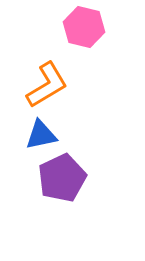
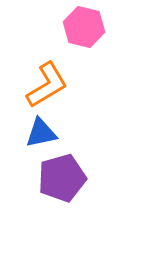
blue triangle: moved 2 px up
purple pentagon: rotated 9 degrees clockwise
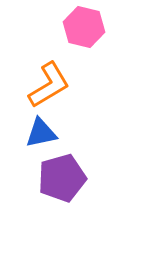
orange L-shape: moved 2 px right
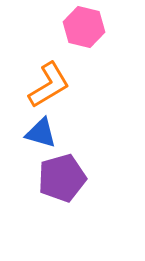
blue triangle: rotated 28 degrees clockwise
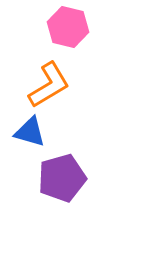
pink hexagon: moved 16 px left
blue triangle: moved 11 px left, 1 px up
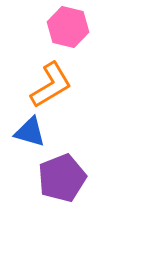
orange L-shape: moved 2 px right
purple pentagon: rotated 6 degrees counterclockwise
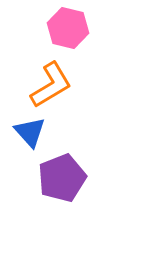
pink hexagon: moved 1 px down
blue triangle: rotated 32 degrees clockwise
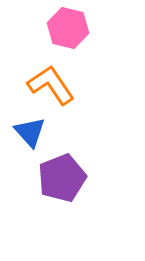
orange L-shape: rotated 93 degrees counterclockwise
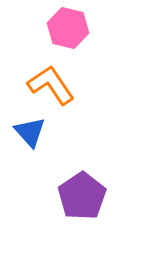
purple pentagon: moved 20 px right, 18 px down; rotated 12 degrees counterclockwise
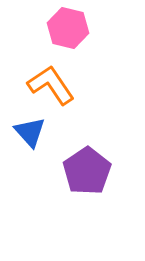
purple pentagon: moved 5 px right, 25 px up
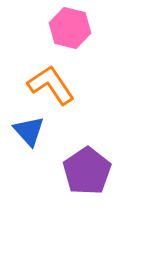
pink hexagon: moved 2 px right
blue triangle: moved 1 px left, 1 px up
